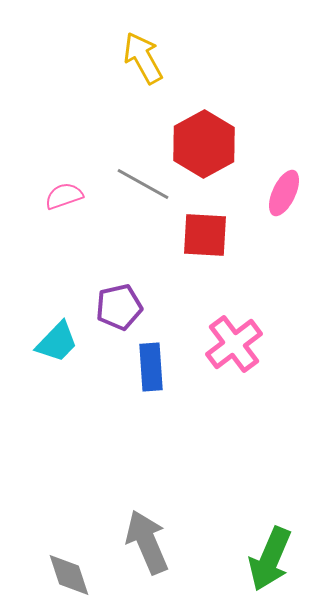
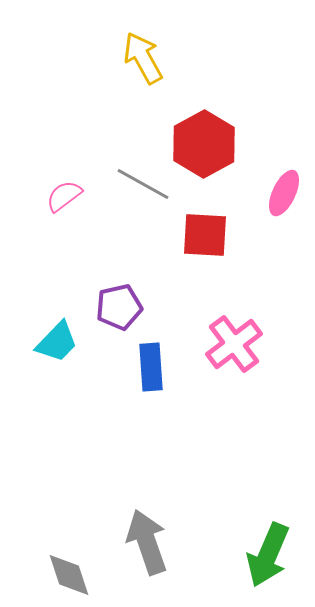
pink semicircle: rotated 18 degrees counterclockwise
gray arrow: rotated 4 degrees clockwise
green arrow: moved 2 px left, 4 px up
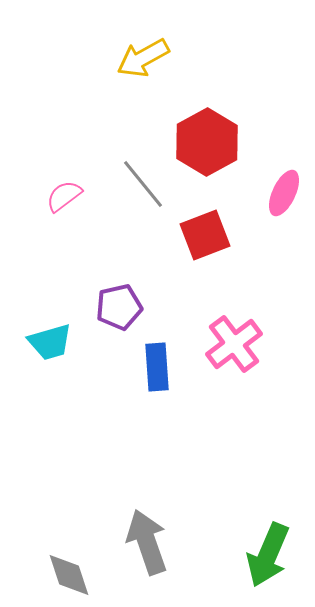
yellow arrow: rotated 90 degrees counterclockwise
red hexagon: moved 3 px right, 2 px up
gray line: rotated 22 degrees clockwise
red square: rotated 24 degrees counterclockwise
cyan trapezoid: moved 7 px left; rotated 30 degrees clockwise
blue rectangle: moved 6 px right
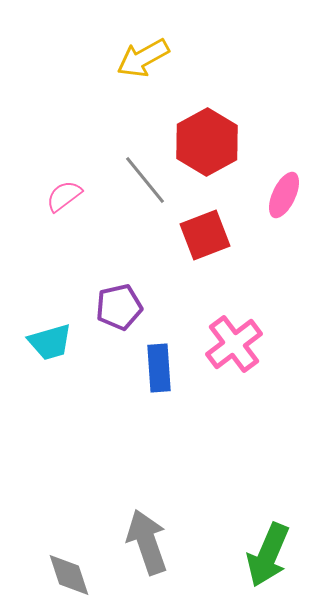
gray line: moved 2 px right, 4 px up
pink ellipse: moved 2 px down
blue rectangle: moved 2 px right, 1 px down
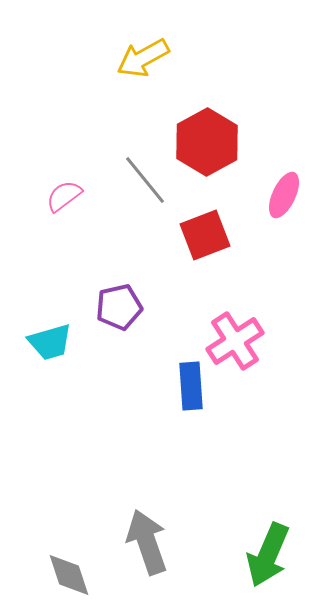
pink cross: moved 1 px right, 3 px up; rotated 4 degrees clockwise
blue rectangle: moved 32 px right, 18 px down
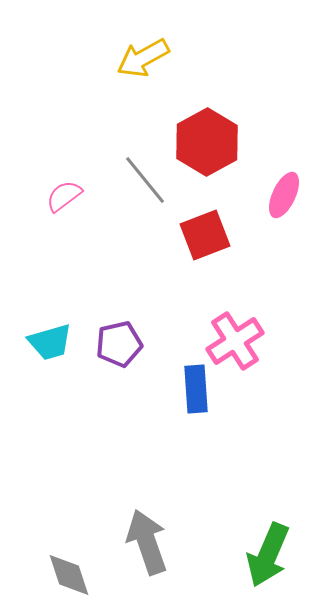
purple pentagon: moved 37 px down
blue rectangle: moved 5 px right, 3 px down
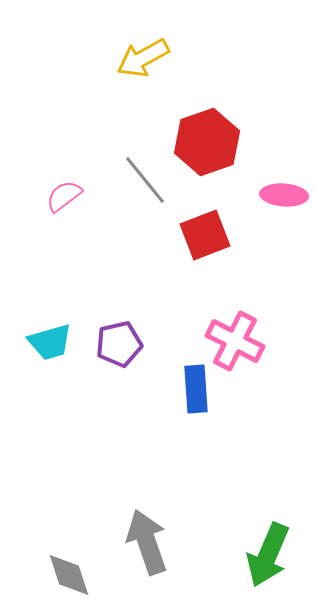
red hexagon: rotated 10 degrees clockwise
pink ellipse: rotated 69 degrees clockwise
pink cross: rotated 30 degrees counterclockwise
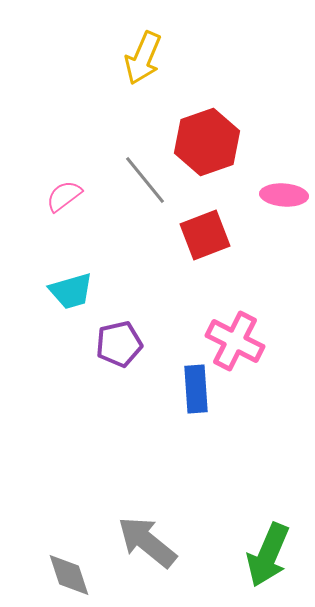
yellow arrow: rotated 38 degrees counterclockwise
cyan trapezoid: moved 21 px right, 51 px up
gray arrow: rotated 32 degrees counterclockwise
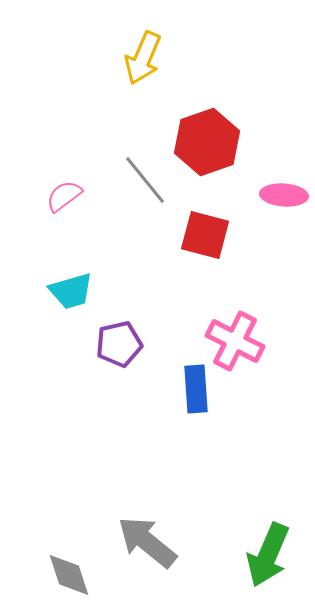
red square: rotated 36 degrees clockwise
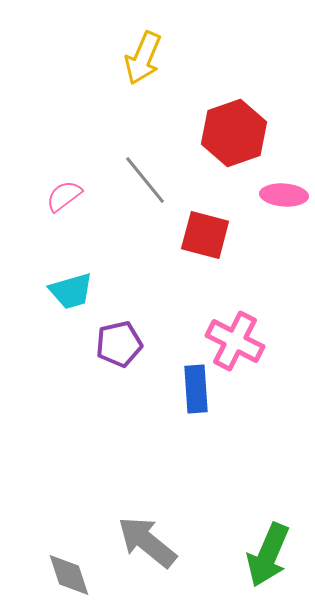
red hexagon: moved 27 px right, 9 px up
